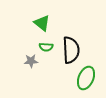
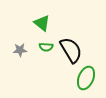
black semicircle: rotated 28 degrees counterclockwise
gray star: moved 11 px left, 11 px up
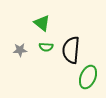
black semicircle: rotated 144 degrees counterclockwise
green ellipse: moved 2 px right, 1 px up
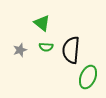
gray star: rotated 16 degrees counterclockwise
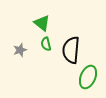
green semicircle: moved 3 px up; rotated 72 degrees clockwise
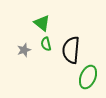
gray star: moved 4 px right
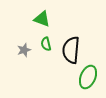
green triangle: moved 4 px up; rotated 18 degrees counterclockwise
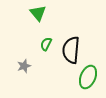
green triangle: moved 4 px left, 6 px up; rotated 30 degrees clockwise
green semicircle: rotated 40 degrees clockwise
gray star: moved 16 px down
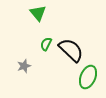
black semicircle: rotated 128 degrees clockwise
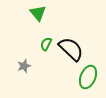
black semicircle: moved 1 px up
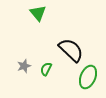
green semicircle: moved 25 px down
black semicircle: moved 1 px down
